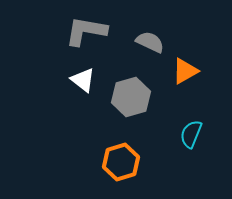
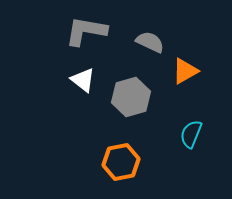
orange hexagon: rotated 6 degrees clockwise
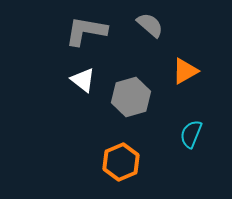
gray semicircle: moved 17 px up; rotated 16 degrees clockwise
orange hexagon: rotated 12 degrees counterclockwise
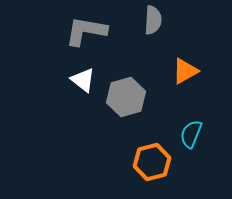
gray semicircle: moved 3 px right, 5 px up; rotated 52 degrees clockwise
gray hexagon: moved 5 px left
orange hexagon: moved 31 px right; rotated 9 degrees clockwise
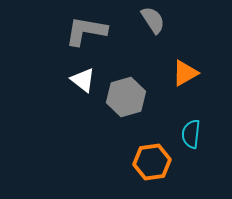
gray semicircle: rotated 36 degrees counterclockwise
orange triangle: moved 2 px down
cyan semicircle: rotated 16 degrees counterclockwise
orange hexagon: rotated 6 degrees clockwise
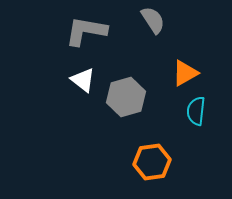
cyan semicircle: moved 5 px right, 23 px up
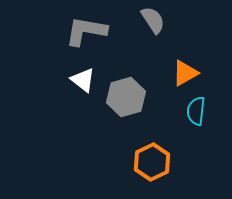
orange hexagon: rotated 18 degrees counterclockwise
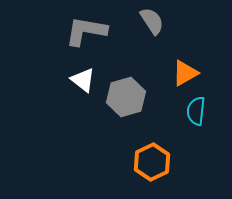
gray semicircle: moved 1 px left, 1 px down
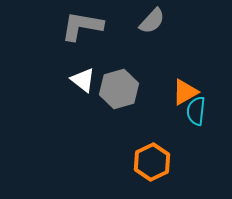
gray semicircle: rotated 76 degrees clockwise
gray L-shape: moved 4 px left, 5 px up
orange triangle: moved 19 px down
gray hexagon: moved 7 px left, 8 px up
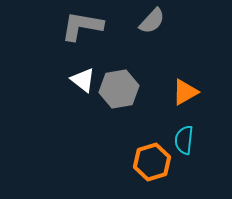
gray hexagon: rotated 6 degrees clockwise
cyan semicircle: moved 12 px left, 29 px down
orange hexagon: rotated 9 degrees clockwise
